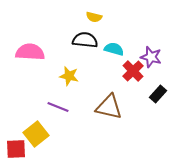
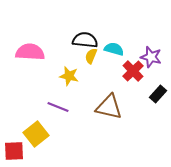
yellow semicircle: moved 3 px left, 39 px down; rotated 98 degrees clockwise
red square: moved 2 px left, 2 px down
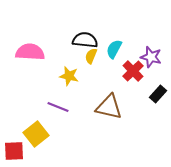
cyan semicircle: rotated 78 degrees counterclockwise
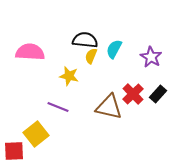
purple star: rotated 15 degrees clockwise
red cross: moved 23 px down
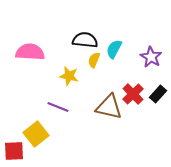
yellow semicircle: moved 3 px right, 4 px down
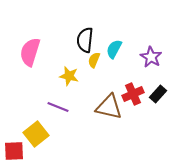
black semicircle: rotated 90 degrees counterclockwise
pink semicircle: rotated 76 degrees counterclockwise
red cross: rotated 20 degrees clockwise
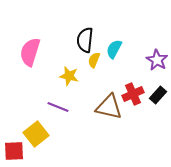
purple star: moved 6 px right, 3 px down
black rectangle: moved 1 px down
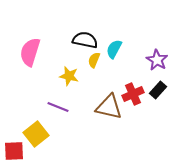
black semicircle: rotated 95 degrees clockwise
black rectangle: moved 5 px up
